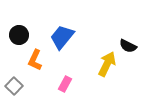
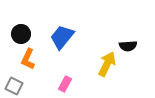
black circle: moved 2 px right, 1 px up
black semicircle: rotated 30 degrees counterclockwise
orange L-shape: moved 7 px left, 1 px up
gray square: rotated 18 degrees counterclockwise
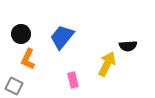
pink rectangle: moved 8 px right, 4 px up; rotated 42 degrees counterclockwise
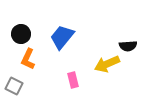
yellow arrow: rotated 140 degrees counterclockwise
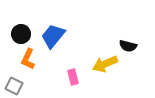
blue trapezoid: moved 9 px left, 1 px up
black semicircle: rotated 18 degrees clockwise
yellow arrow: moved 2 px left
pink rectangle: moved 3 px up
